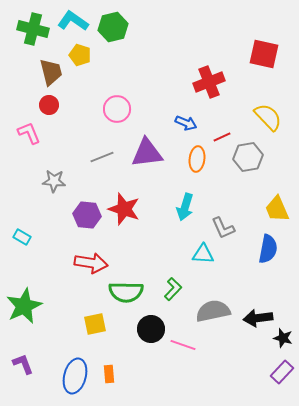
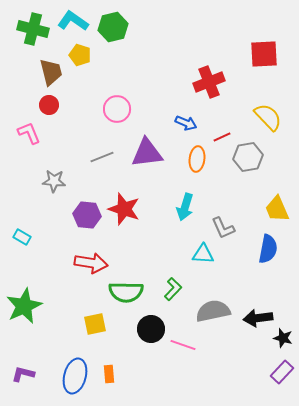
red square: rotated 16 degrees counterclockwise
purple L-shape: moved 10 px down; rotated 55 degrees counterclockwise
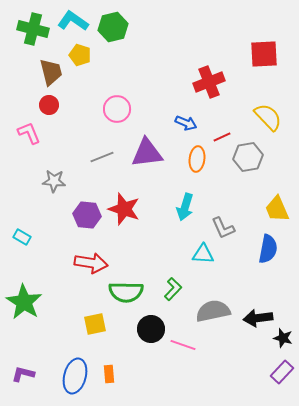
green star: moved 4 px up; rotated 15 degrees counterclockwise
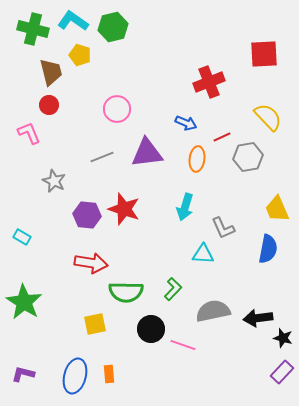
gray star: rotated 20 degrees clockwise
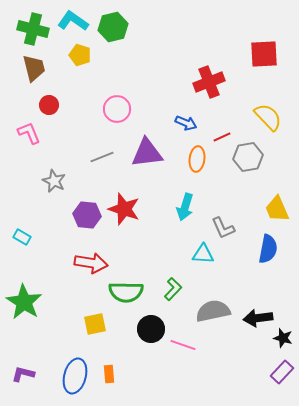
brown trapezoid: moved 17 px left, 4 px up
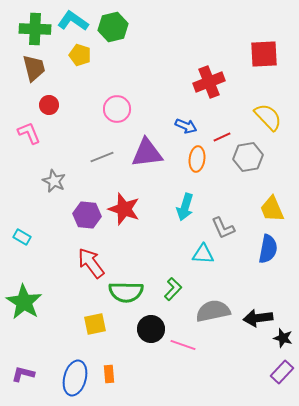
green cross: moved 2 px right; rotated 12 degrees counterclockwise
blue arrow: moved 3 px down
yellow trapezoid: moved 5 px left
red arrow: rotated 136 degrees counterclockwise
blue ellipse: moved 2 px down
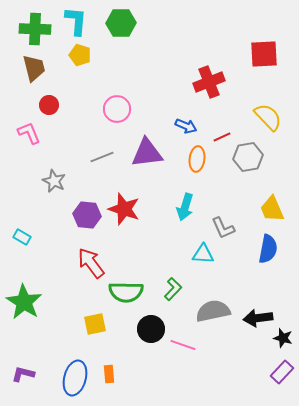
cyan L-shape: moved 3 px right; rotated 60 degrees clockwise
green hexagon: moved 8 px right, 4 px up; rotated 12 degrees clockwise
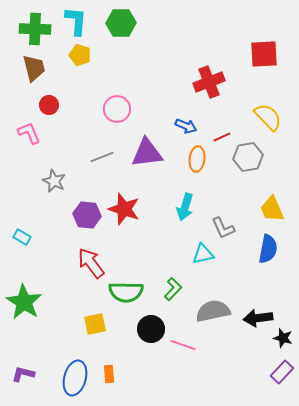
cyan triangle: rotated 15 degrees counterclockwise
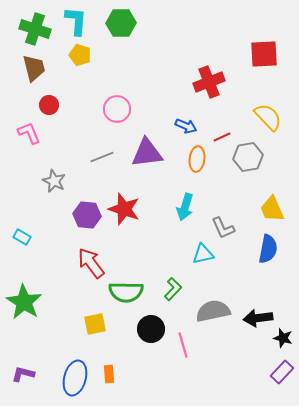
green cross: rotated 16 degrees clockwise
pink line: rotated 55 degrees clockwise
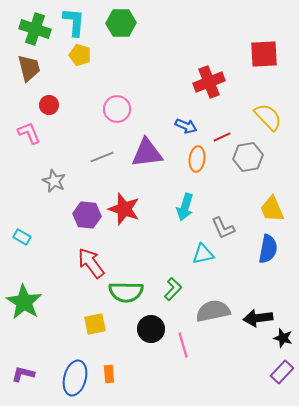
cyan L-shape: moved 2 px left, 1 px down
brown trapezoid: moved 5 px left
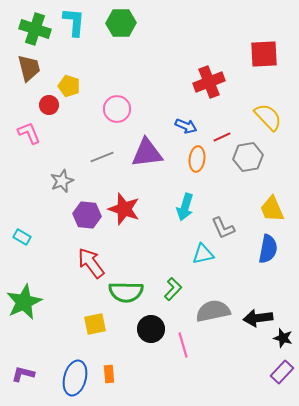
yellow pentagon: moved 11 px left, 31 px down
gray star: moved 8 px right; rotated 25 degrees clockwise
green star: rotated 15 degrees clockwise
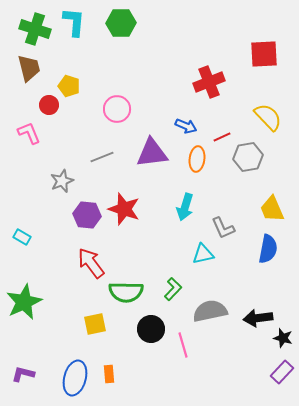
purple triangle: moved 5 px right
gray semicircle: moved 3 px left
